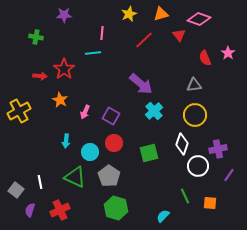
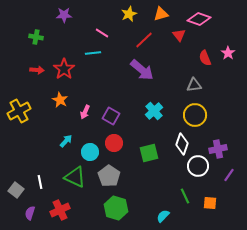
pink line: rotated 64 degrees counterclockwise
red arrow: moved 3 px left, 6 px up
purple arrow: moved 1 px right, 14 px up
cyan arrow: rotated 144 degrees counterclockwise
purple semicircle: moved 3 px down
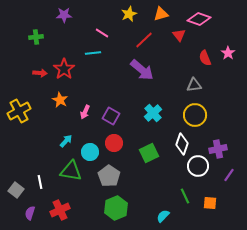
green cross: rotated 16 degrees counterclockwise
red arrow: moved 3 px right, 3 px down
cyan cross: moved 1 px left, 2 px down
green square: rotated 12 degrees counterclockwise
green triangle: moved 4 px left, 6 px up; rotated 15 degrees counterclockwise
green hexagon: rotated 20 degrees clockwise
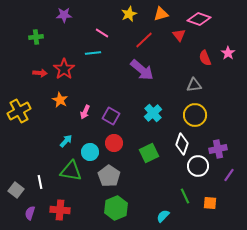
red cross: rotated 30 degrees clockwise
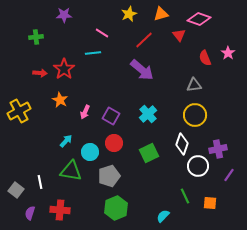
cyan cross: moved 5 px left, 1 px down
gray pentagon: rotated 20 degrees clockwise
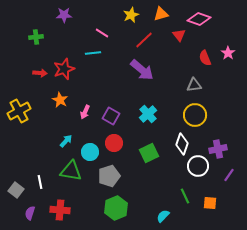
yellow star: moved 2 px right, 1 px down
red star: rotated 15 degrees clockwise
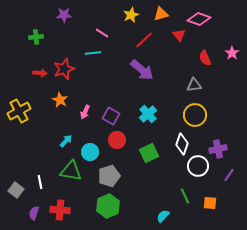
pink star: moved 4 px right
red circle: moved 3 px right, 3 px up
green hexagon: moved 8 px left, 2 px up
purple semicircle: moved 4 px right
